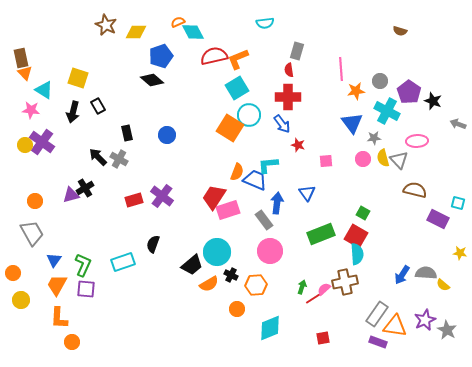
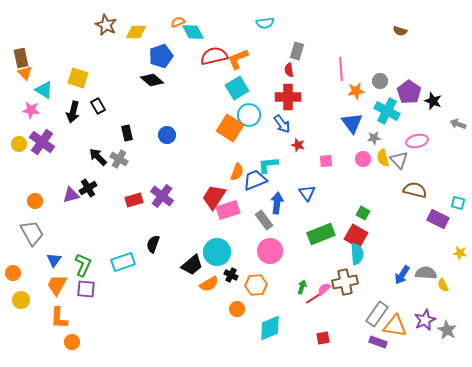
pink ellipse at (417, 141): rotated 10 degrees counterclockwise
yellow circle at (25, 145): moved 6 px left, 1 px up
blue trapezoid at (255, 180): rotated 45 degrees counterclockwise
black cross at (85, 188): moved 3 px right
yellow semicircle at (443, 285): rotated 24 degrees clockwise
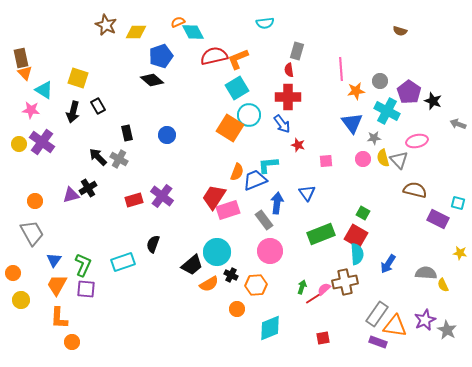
blue arrow at (402, 275): moved 14 px left, 11 px up
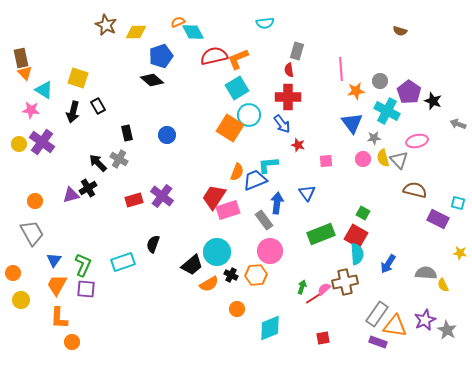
black arrow at (98, 157): moved 6 px down
orange hexagon at (256, 285): moved 10 px up
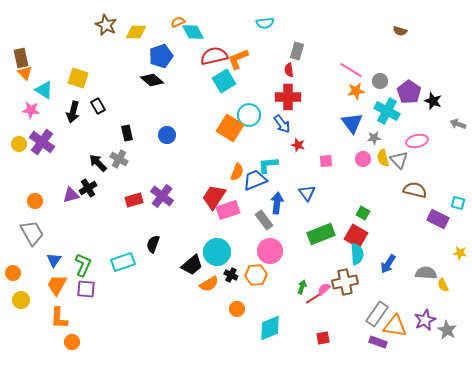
pink line at (341, 69): moved 10 px right, 1 px down; rotated 55 degrees counterclockwise
cyan square at (237, 88): moved 13 px left, 7 px up
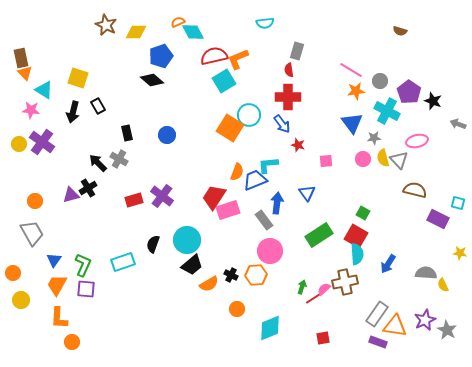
green rectangle at (321, 234): moved 2 px left, 1 px down; rotated 12 degrees counterclockwise
cyan circle at (217, 252): moved 30 px left, 12 px up
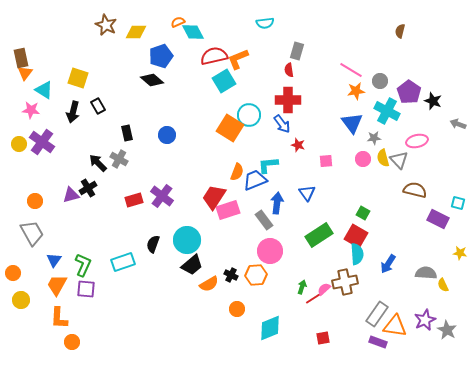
brown semicircle at (400, 31): rotated 88 degrees clockwise
orange triangle at (25, 73): rotated 21 degrees clockwise
red cross at (288, 97): moved 3 px down
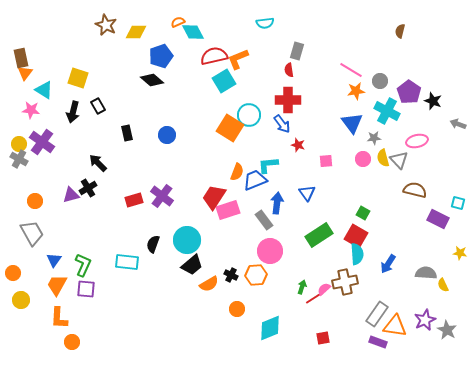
gray cross at (119, 159): moved 100 px left
cyan rectangle at (123, 262): moved 4 px right; rotated 25 degrees clockwise
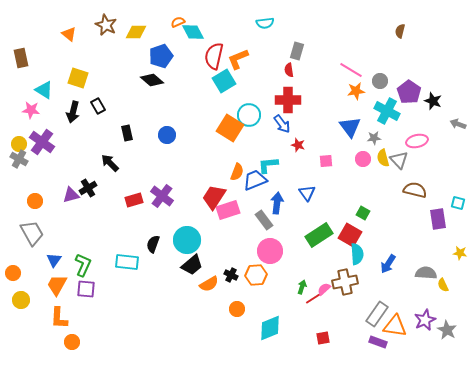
red semicircle at (214, 56): rotated 64 degrees counterclockwise
orange triangle at (25, 73): moved 44 px right, 39 px up; rotated 28 degrees counterclockwise
blue triangle at (352, 123): moved 2 px left, 4 px down
black arrow at (98, 163): moved 12 px right
purple rectangle at (438, 219): rotated 55 degrees clockwise
red square at (356, 236): moved 6 px left, 1 px up
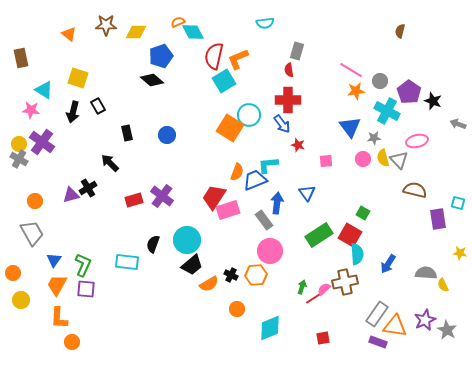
brown star at (106, 25): rotated 25 degrees counterclockwise
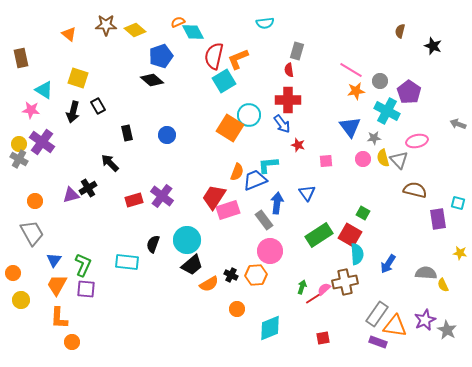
yellow diamond at (136, 32): moved 1 px left, 2 px up; rotated 40 degrees clockwise
black star at (433, 101): moved 55 px up
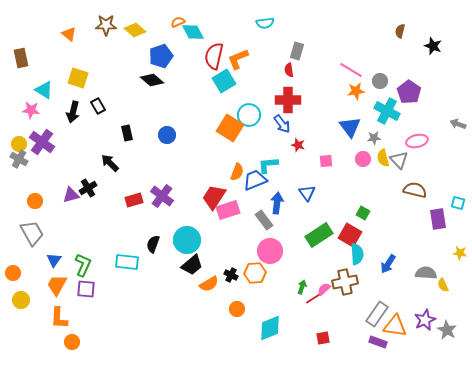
orange hexagon at (256, 275): moved 1 px left, 2 px up
